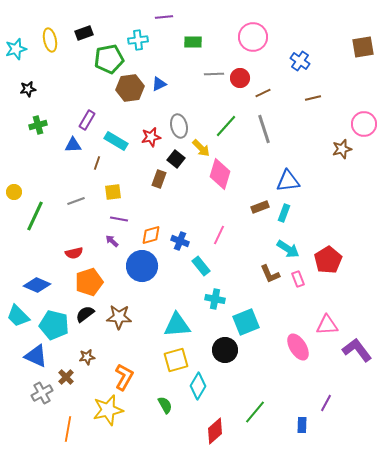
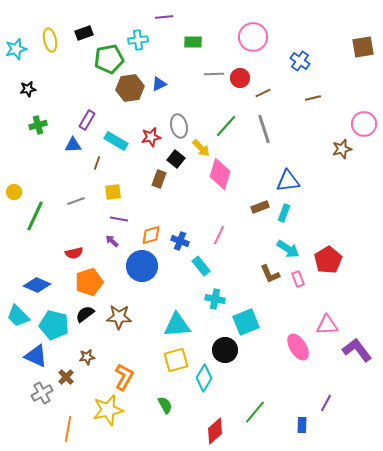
cyan diamond at (198, 386): moved 6 px right, 8 px up
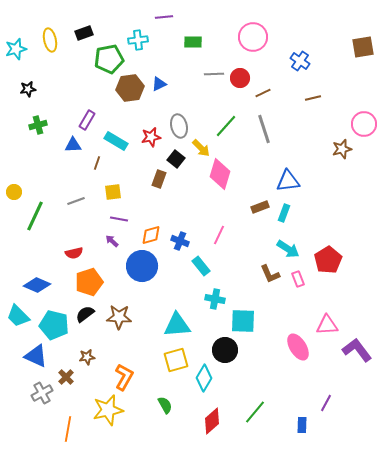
cyan square at (246, 322): moved 3 px left, 1 px up; rotated 24 degrees clockwise
red diamond at (215, 431): moved 3 px left, 10 px up
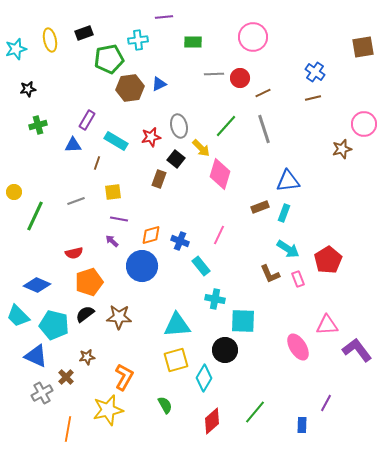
blue cross at (300, 61): moved 15 px right, 11 px down
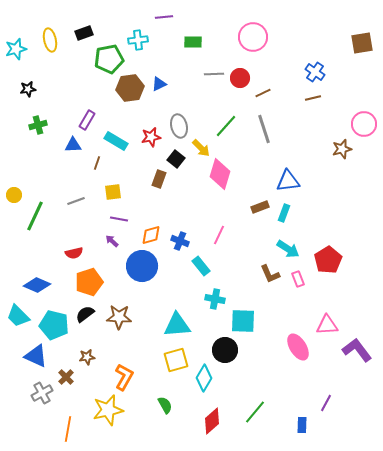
brown square at (363, 47): moved 1 px left, 4 px up
yellow circle at (14, 192): moved 3 px down
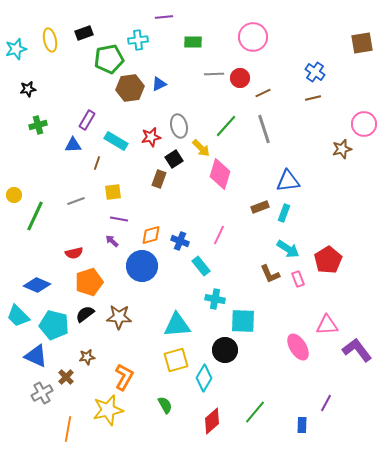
black square at (176, 159): moved 2 px left; rotated 18 degrees clockwise
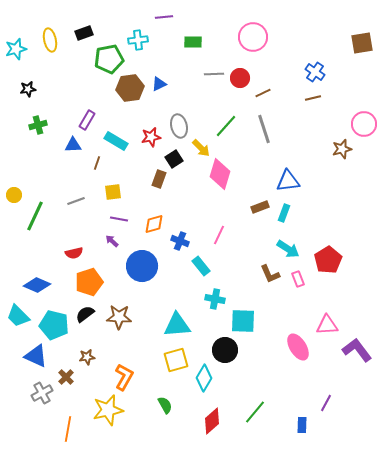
orange diamond at (151, 235): moved 3 px right, 11 px up
